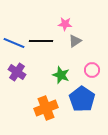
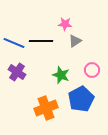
blue pentagon: moved 1 px left; rotated 10 degrees clockwise
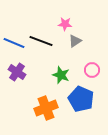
black line: rotated 20 degrees clockwise
blue pentagon: rotated 20 degrees counterclockwise
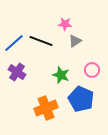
blue line: rotated 65 degrees counterclockwise
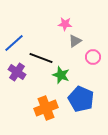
black line: moved 17 px down
pink circle: moved 1 px right, 13 px up
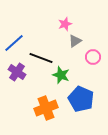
pink star: rotated 24 degrees counterclockwise
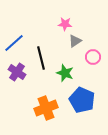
pink star: rotated 24 degrees clockwise
black line: rotated 55 degrees clockwise
green star: moved 4 px right, 2 px up
blue pentagon: moved 1 px right, 1 px down
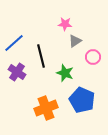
black line: moved 2 px up
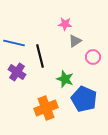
blue line: rotated 55 degrees clockwise
black line: moved 1 px left
green star: moved 6 px down
blue pentagon: moved 2 px right, 1 px up
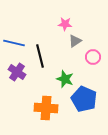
orange cross: rotated 25 degrees clockwise
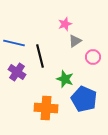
pink star: rotated 24 degrees counterclockwise
